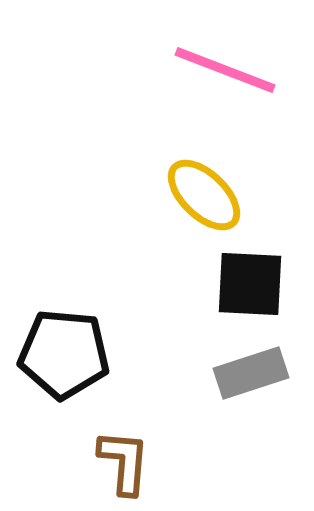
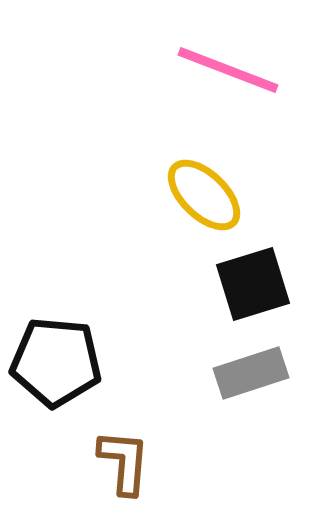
pink line: moved 3 px right
black square: moved 3 px right; rotated 20 degrees counterclockwise
black pentagon: moved 8 px left, 8 px down
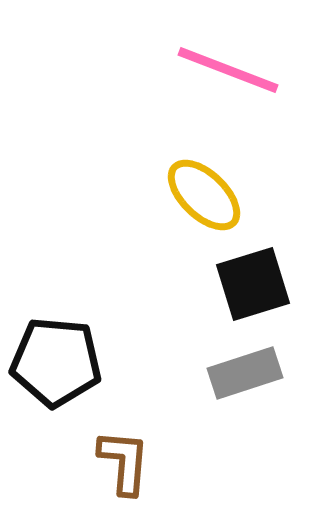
gray rectangle: moved 6 px left
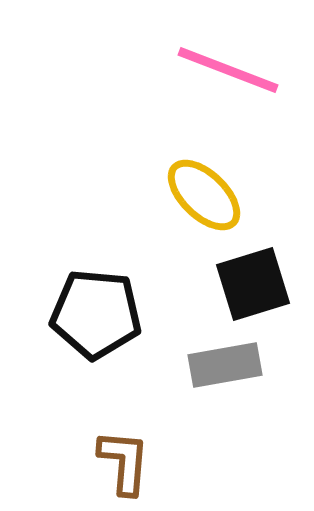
black pentagon: moved 40 px right, 48 px up
gray rectangle: moved 20 px left, 8 px up; rotated 8 degrees clockwise
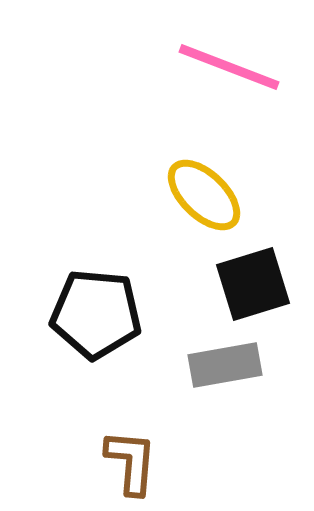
pink line: moved 1 px right, 3 px up
brown L-shape: moved 7 px right
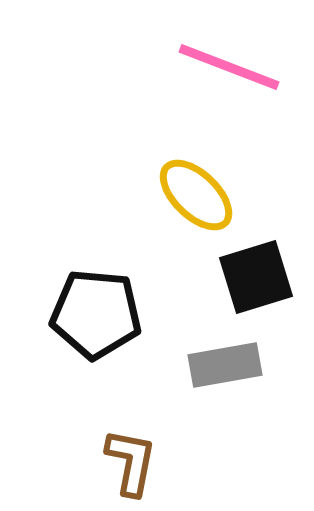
yellow ellipse: moved 8 px left
black square: moved 3 px right, 7 px up
brown L-shape: rotated 6 degrees clockwise
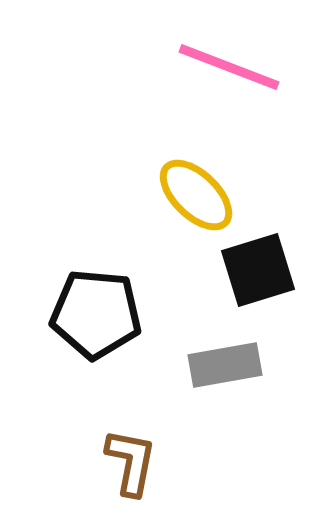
black square: moved 2 px right, 7 px up
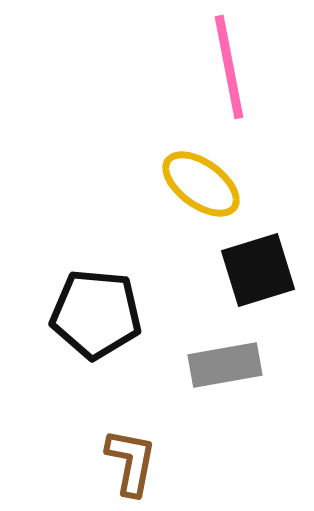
pink line: rotated 58 degrees clockwise
yellow ellipse: moved 5 px right, 11 px up; rotated 8 degrees counterclockwise
